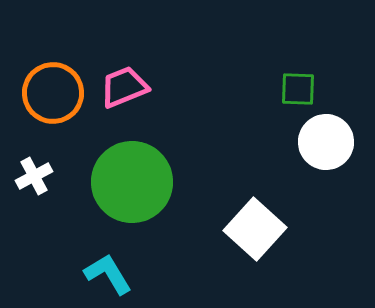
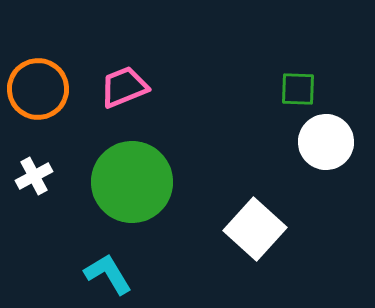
orange circle: moved 15 px left, 4 px up
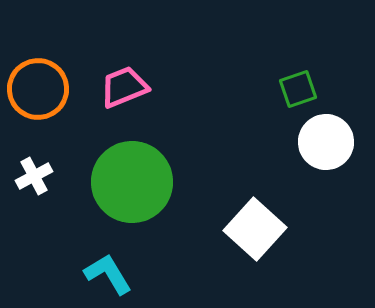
green square: rotated 21 degrees counterclockwise
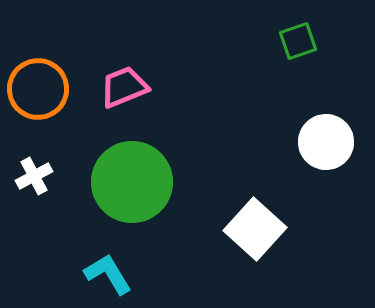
green square: moved 48 px up
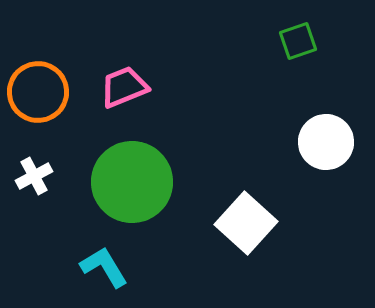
orange circle: moved 3 px down
white square: moved 9 px left, 6 px up
cyan L-shape: moved 4 px left, 7 px up
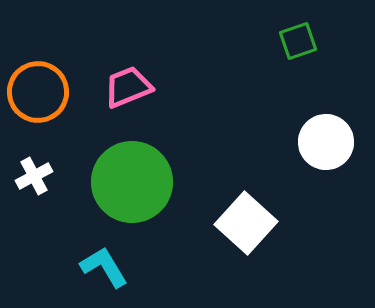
pink trapezoid: moved 4 px right
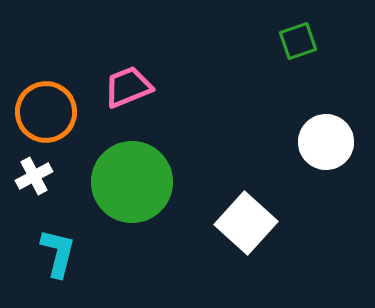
orange circle: moved 8 px right, 20 px down
cyan L-shape: moved 46 px left, 14 px up; rotated 45 degrees clockwise
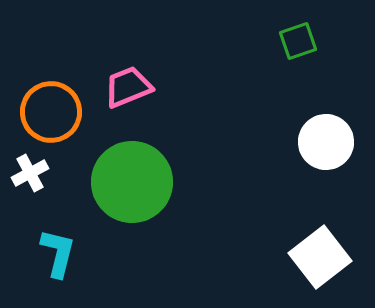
orange circle: moved 5 px right
white cross: moved 4 px left, 3 px up
white square: moved 74 px right, 34 px down; rotated 10 degrees clockwise
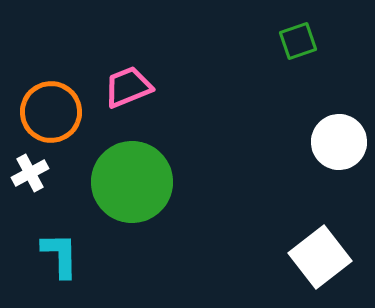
white circle: moved 13 px right
cyan L-shape: moved 2 px right, 2 px down; rotated 15 degrees counterclockwise
